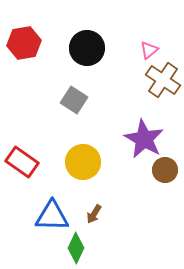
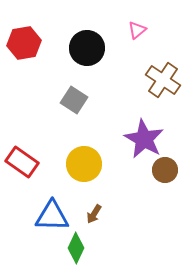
pink triangle: moved 12 px left, 20 px up
yellow circle: moved 1 px right, 2 px down
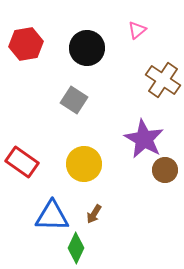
red hexagon: moved 2 px right, 1 px down
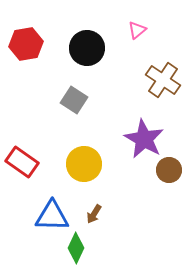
brown circle: moved 4 px right
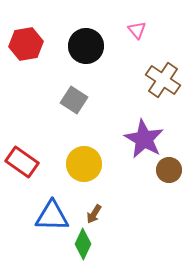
pink triangle: rotated 30 degrees counterclockwise
black circle: moved 1 px left, 2 px up
green diamond: moved 7 px right, 4 px up
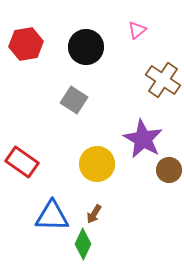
pink triangle: rotated 30 degrees clockwise
black circle: moved 1 px down
purple star: moved 1 px left
yellow circle: moved 13 px right
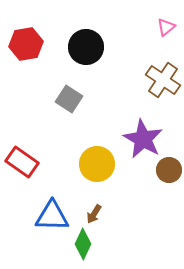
pink triangle: moved 29 px right, 3 px up
gray square: moved 5 px left, 1 px up
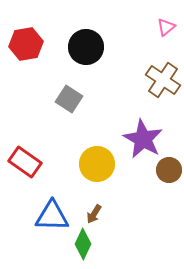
red rectangle: moved 3 px right
